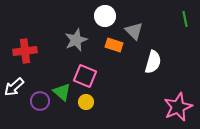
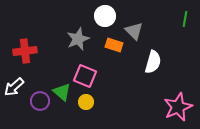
green line: rotated 21 degrees clockwise
gray star: moved 2 px right, 1 px up
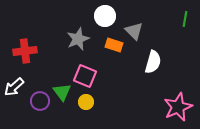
green triangle: rotated 12 degrees clockwise
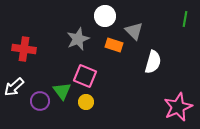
red cross: moved 1 px left, 2 px up; rotated 15 degrees clockwise
green triangle: moved 1 px up
